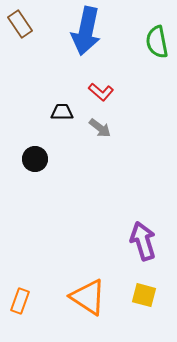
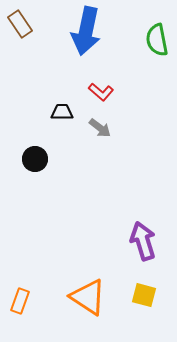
green semicircle: moved 2 px up
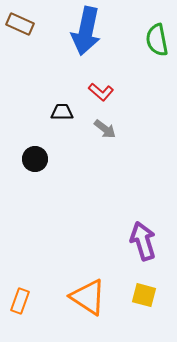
brown rectangle: rotated 32 degrees counterclockwise
gray arrow: moved 5 px right, 1 px down
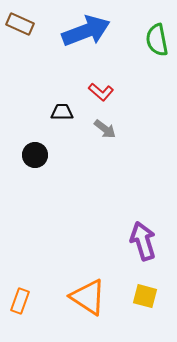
blue arrow: rotated 123 degrees counterclockwise
black circle: moved 4 px up
yellow square: moved 1 px right, 1 px down
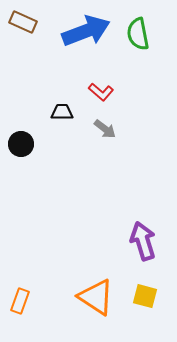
brown rectangle: moved 3 px right, 2 px up
green semicircle: moved 19 px left, 6 px up
black circle: moved 14 px left, 11 px up
orange triangle: moved 8 px right
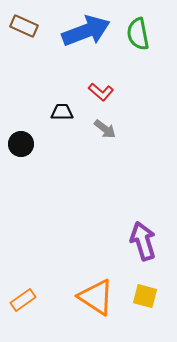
brown rectangle: moved 1 px right, 4 px down
orange rectangle: moved 3 px right, 1 px up; rotated 35 degrees clockwise
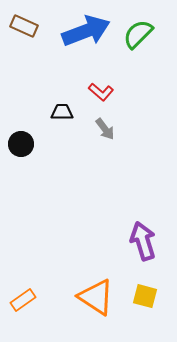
green semicircle: rotated 56 degrees clockwise
gray arrow: rotated 15 degrees clockwise
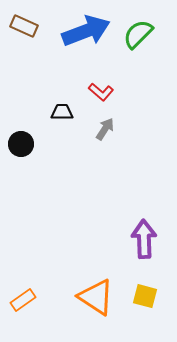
gray arrow: rotated 110 degrees counterclockwise
purple arrow: moved 1 px right, 2 px up; rotated 15 degrees clockwise
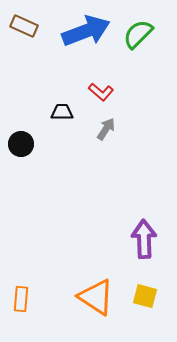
gray arrow: moved 1 px right
orange rectangle: moved 2 px left, 1 px up; rotated 50 degrees counterclockwise
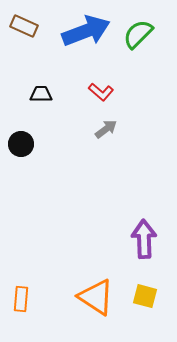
black trapezoid: moved 21 px left, 18 px up
gray arrow: rotated 20 degrees clockwise
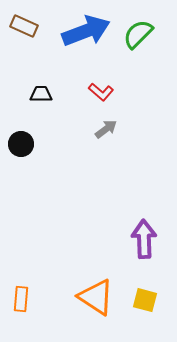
yellow square: moved 4 px down
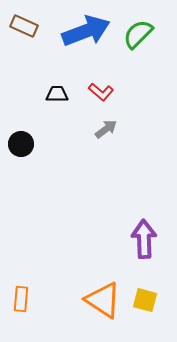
black trapezoid: moved 16 px right
orange triangle: moved 7 px right, 3 px down
